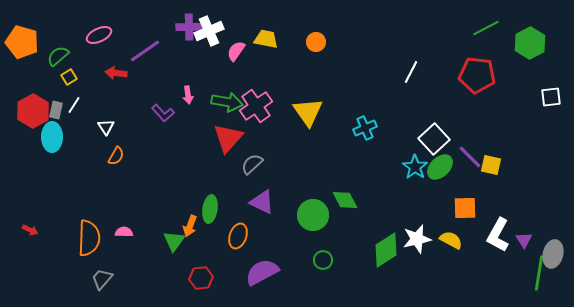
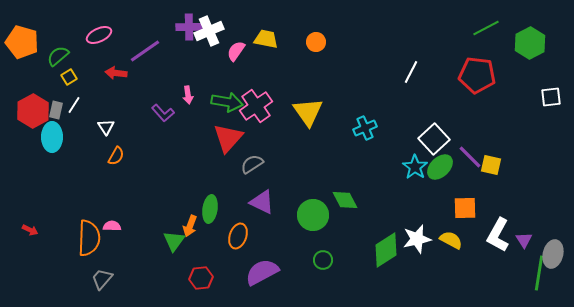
gray semicircle at (252, 164): rotated 10 degrees clockwise
pink semicircle at (124, 232): moved 12 px left, 6 px up
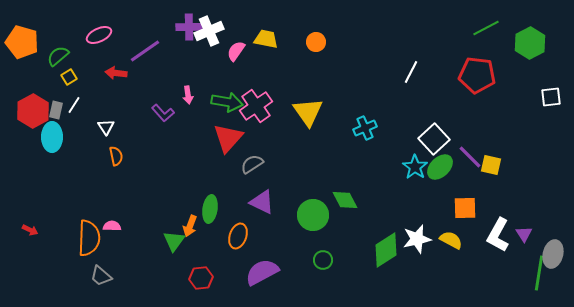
orange semicircle at (116, 156): rotated 42 degrees counterclockwise
purple triangle at (524, 240): moved 6 px up
gray trapezoid at (102, 279): moved 1 px left, 3 px up; rotated 90 degrees counterclockwise
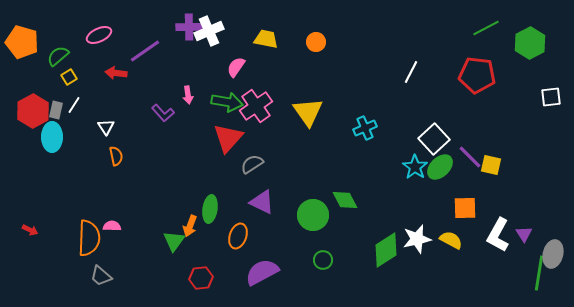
pink semicircle at (236, 51): moved 16 px down
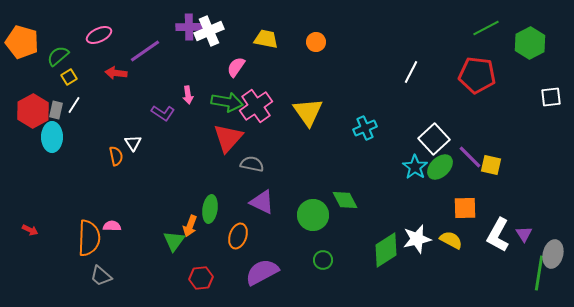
purple L-shape at (163, 113): rotated 15 degrees counterclockwise
white triangle at (106, 127): moved 27 px right, 16 px down
gray semicircle at (252, 164): rotated 45 degrees clockwise
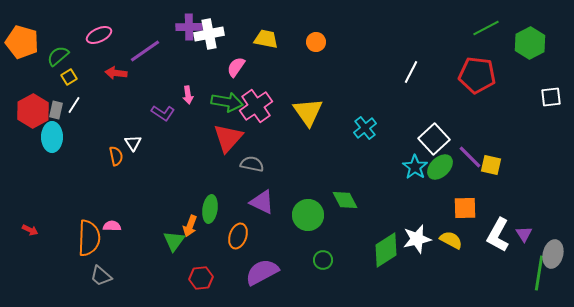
white cross at (209, 31): moved 3 px down; rotated 12 degrees clockwise
cyan cross at (365, 128): rotated 15 degrees counterclockwise
green circle at (313, 215): moved 5 px left
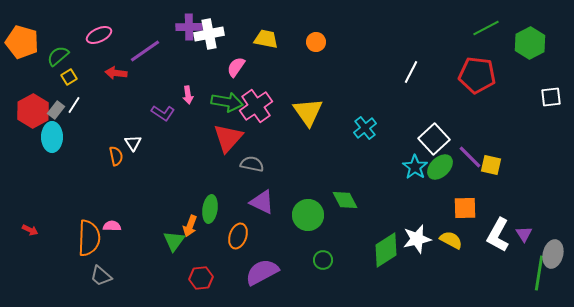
gray rectangle at (56, 110): rotated 24 degrees clockwise
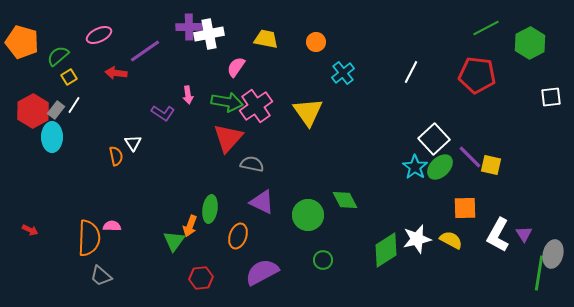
cyan cross at (365, 128): moved 22 px left, 55 px up
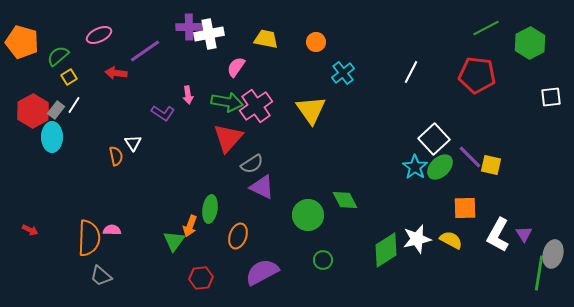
yellow triangle at (308, 112): moved 3 px right, 2 px up
gray semicircle at (252, 164): rotated 135 degrees clockwise
purple triangle at (262, 202): moved 15 px up
pink semicircle at (112, 226): moved 4 px down
